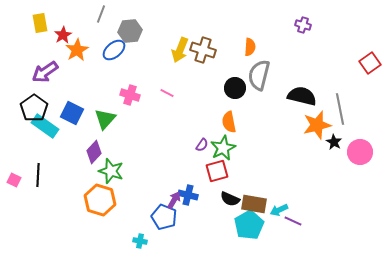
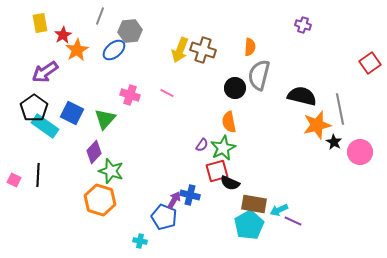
gray line at (101, 14): moved 1 px left, 2 px down
blue cross at (188, 195): moved 2 px right
black semicircle at (230, 199): moved 16 px up
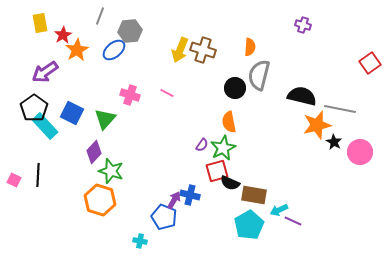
gray line at (340, 109): rotated 68 degrees counterclockwise
cyan rectangle at (45, 126): rotated 12 degrees clockwise
brown rectangle at (254, 204): moved 9 px up
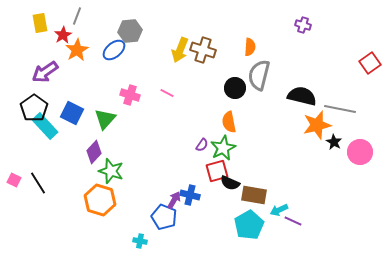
gray line at (100, 16): moved 23 px left
black line at (38, 175): moved 8 px down; rotated 35 degrees counterclockwise
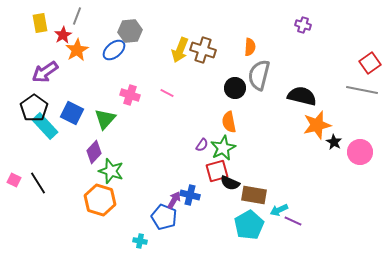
gray line at (340, 109): moved 22 px right, 19 px up
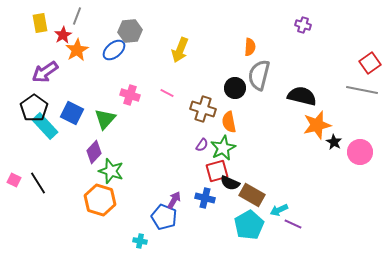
brown cross at (203, 50): moved 59 px down
blue cross at (190, 195): moved 15 px right, 3 px down
brown rectangle at (254, 195): moved 2 px left; rotated 20 degrees clockwise
purple line at (293, 221): moved 3 px down
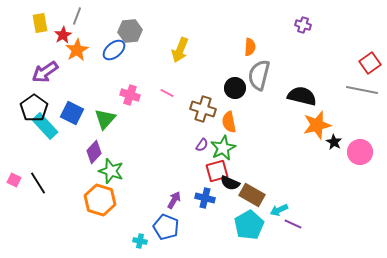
blue pentagon at (164, 217): moved 2 px right, 10 px down
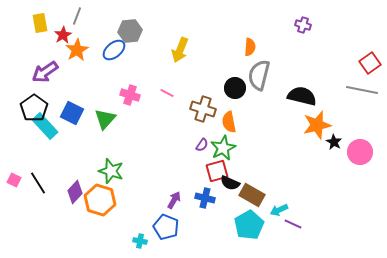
purple diamond at (94, 152): moved 19 px left, 40 px down
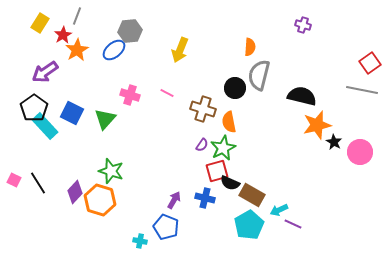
yellow rectangle at (40, 23): rotated 42 degrees clockwise
